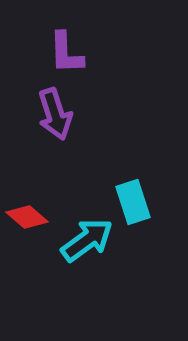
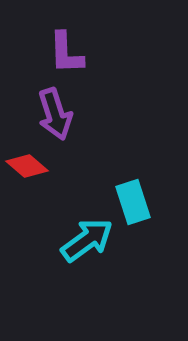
red diamond: moved 51 px up
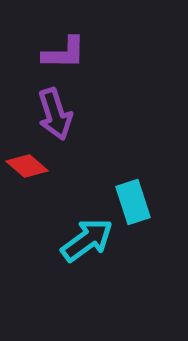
purple L-shape: moved 2 px left; rotated 87 degrees counterclockwise
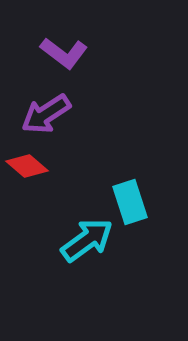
purple L-shape: rotated 36 degrees clockwise
purple arrow: moved 9 px left; rotated 75 degrees clockwise
cyan rectangle: moved 3 px left
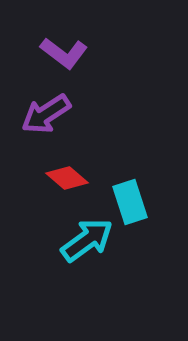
red diamond: moved 40 px right, 12 px down
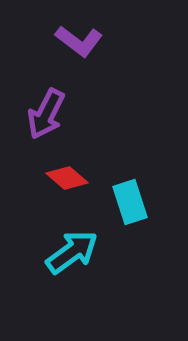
purple L-shape: moved 15 px right, 12 px up
purple arrow: rotated 30 degrees counterclockwise
cyan arrow: moved 15 px left, 12 px down
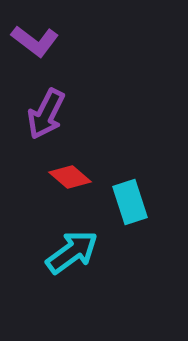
purple L-shape: moved 44 px left
red diamond: moved 3 px right, 1 px up
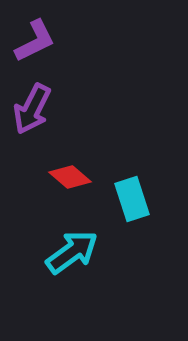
purple L-shape: rotated 63 degrees counterclockwise
purple arrow: moved 14 px left, 5 px up
cyan rectangle: moved 2 px right, 3 px up
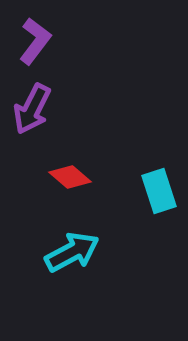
purple L-shape: rotated 27 degrees counterclockwise
cyan rectangle: moved 27 px right, 8 px up
cyan arrow: rotated 8 degrees clockwise
